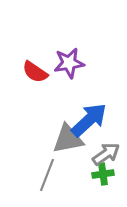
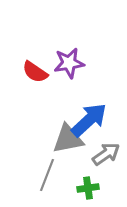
green cross: moved 15 px left, 14 px down
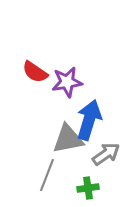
purple star: moved 2 px left, 19 px down
blue arrow: rotated 30 degrees counterclockwise
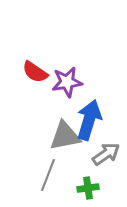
gray triangle: moved 3 px left, 3 px up
gray line: moved 1 px right
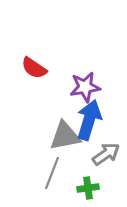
red semicircle: moved 1 px left, 4 px up
purple star: moved 18 px right, 5 px down
gray line: moved 4 px right, 2 px up
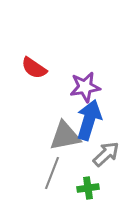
gray arrow: rotated 8 degrees counterclockwise
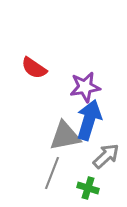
gray arrow: moved 2 px down
green cross: rotated 25 degrees clockwise
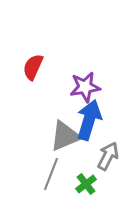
red semicircle: moved 1 px left, 1 px up; rotated 80 degrees clockwise
gray triangle: rotated 12 degrees counterclockwise
gray arrow: moved 2 px right; rotated 20 degrees counterclockwise
gray line: moved 1 px left, 1 px down
green cross: moved 2 px left, 4 px up; rotated 35 degrees clockwise
